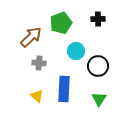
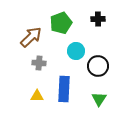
yellow triangle: rotated 40 degrees counterclockwise
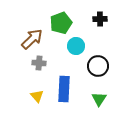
black cross: moved 2 px right
brown arrow: moved 1 px right, 2 px down
cyan circle: moved 5 px up
yellow triangle: rotated 48 degrees clockwise
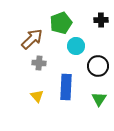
black cross: moved 1 px right, 1 px down
blue rectangle: moved 2 px right, 2 px up
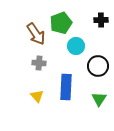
brown arrow: moved 4 px right, 5 px up; rotated 100 degrees clockwise
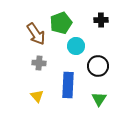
blue rectangle: moved 2 px right, 2 px up
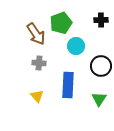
black circle: moved 3 px right
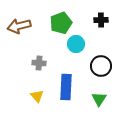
brown arrow: moved 17 px left, 8 px up; rotated 110 degrees clockwise
cyan circle: moved 2 px up
blue rectangle: moved 2 px left, 2 px down
